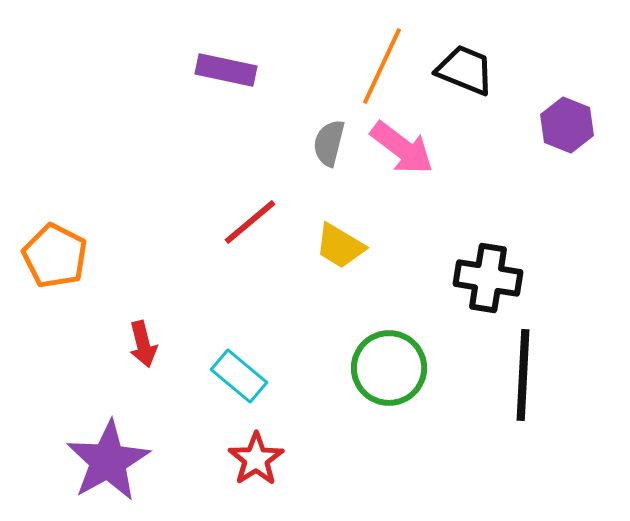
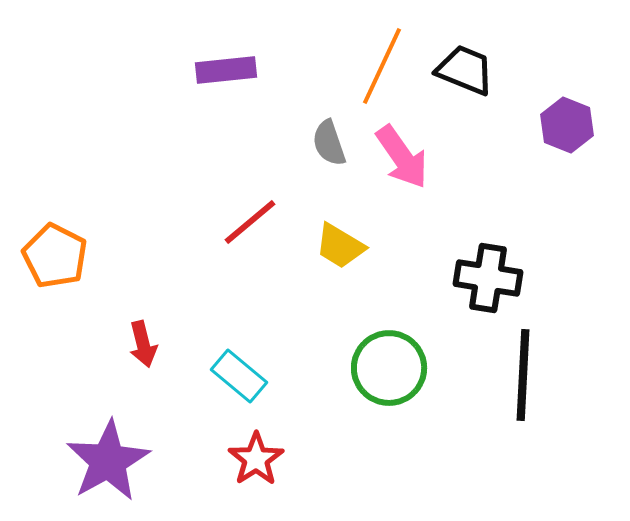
purple rectangle: rotated 18 degrees counterclockwise
gray semicircle: rotated 33 degrees counterclockwise
pink arrow: moved 9 px down; rotated 18 degrees clockwise
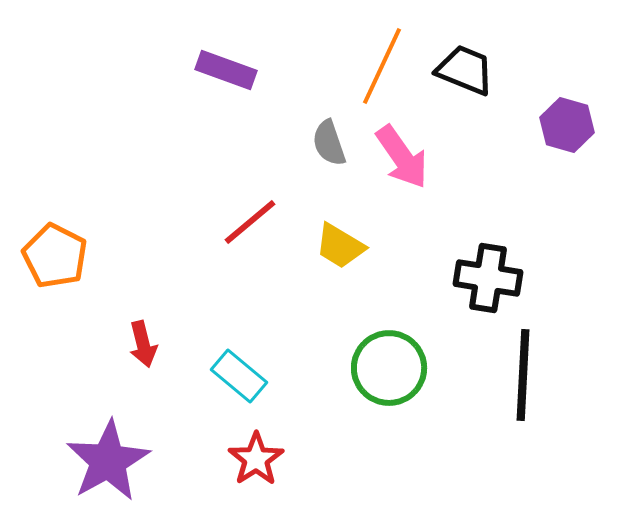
purple rectangle: rotated 26 degrees clockwise
purple hexagon: rotated 6 degrees counterclockwise
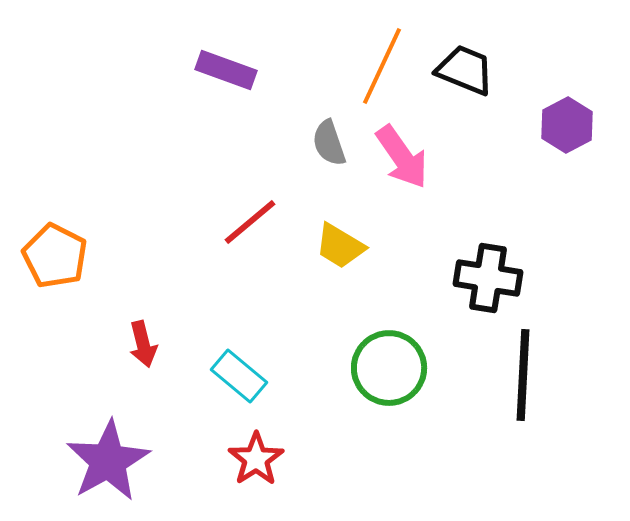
purple hexagon: rotated 16 degrees clockwise
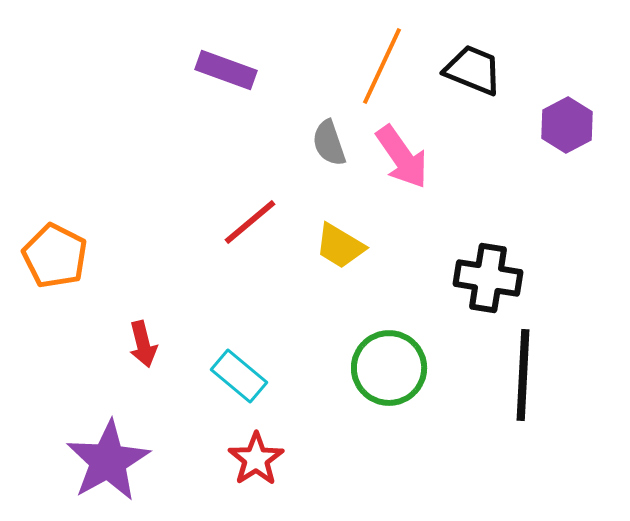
black trapezoid: moved 8 px right
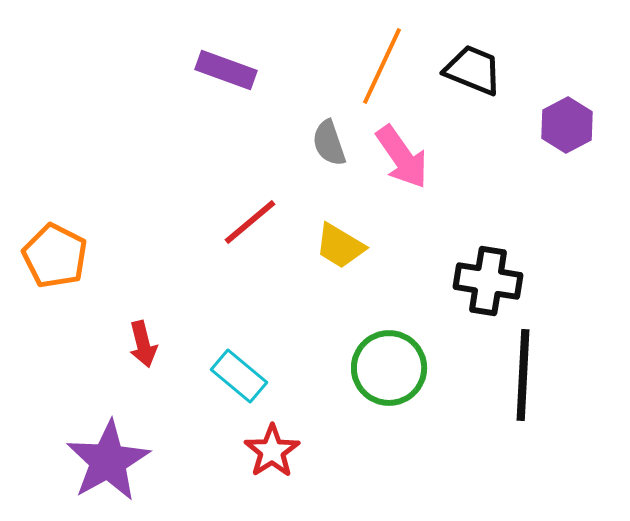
black cross: moved 3 px down
red star: moved 16 px right, 8 px up
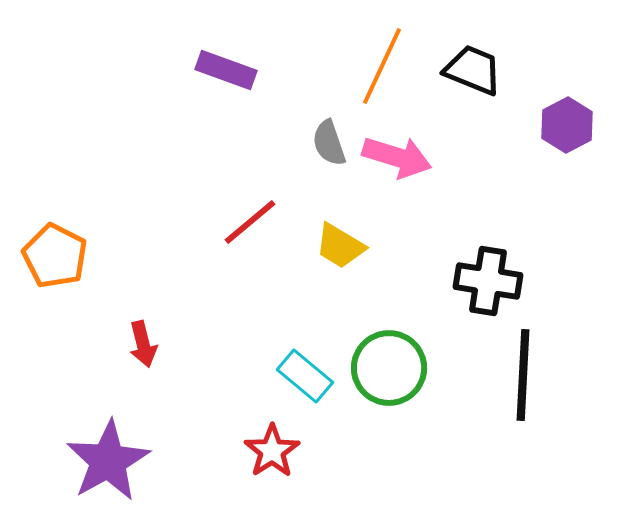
pink arrow: moved 5 px left; rotated 38 degrees counterclockwise
cyan rectangle: moved 66 px right
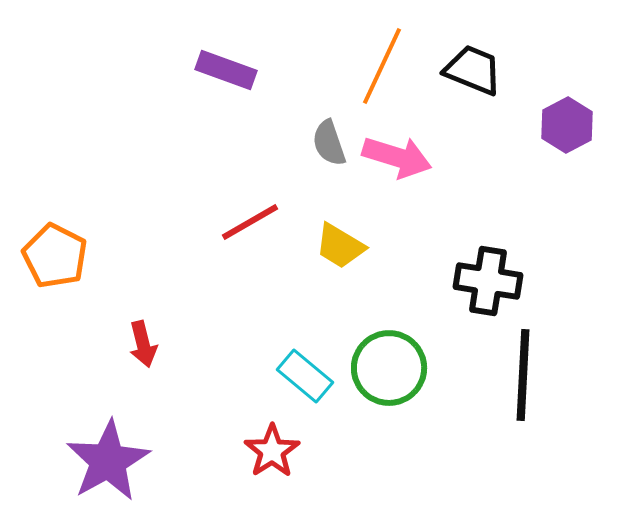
red line: rotated 10 degrees clockwise
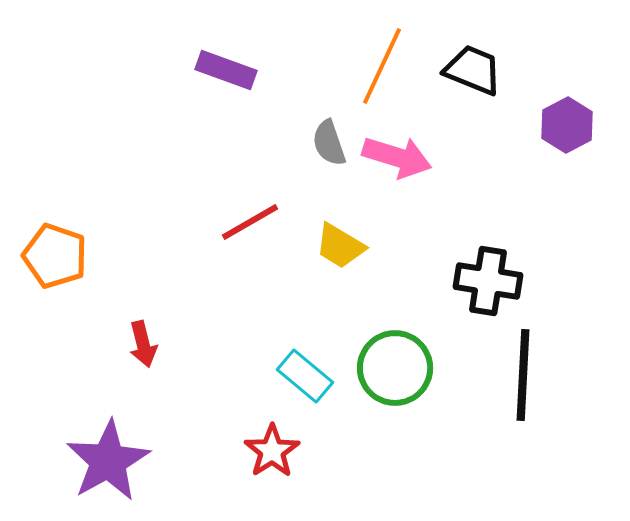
orange pentagon: rotated 8 degrees counterclockwise
green circle: moved 6 px right
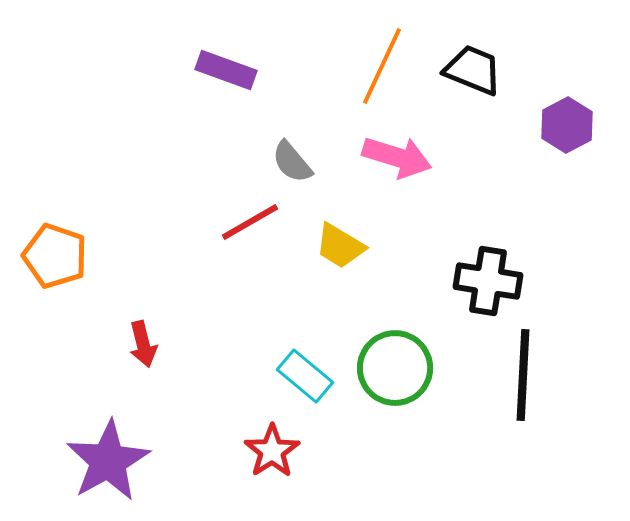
gray semicircle: moved 37 px left, 19 px down; rotated 21 degrees counterclockwise
